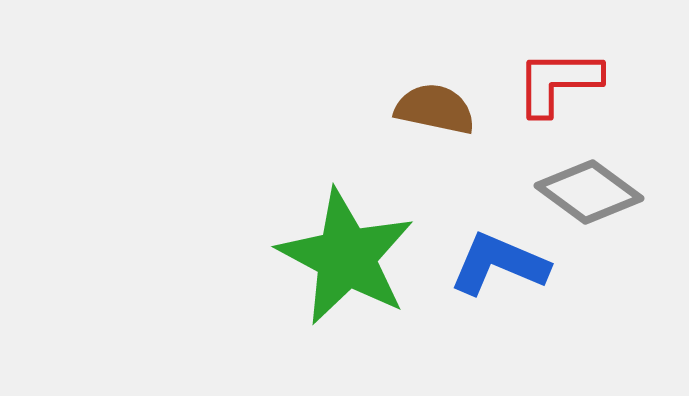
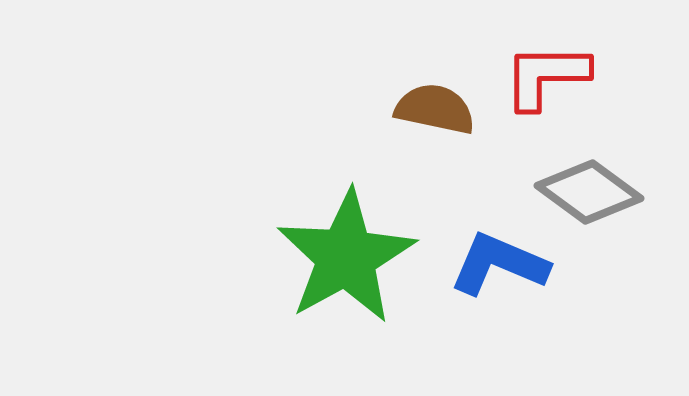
red L-shape: moved 12 px left, 6 px up
green star: rotated 15 degrees clockwise
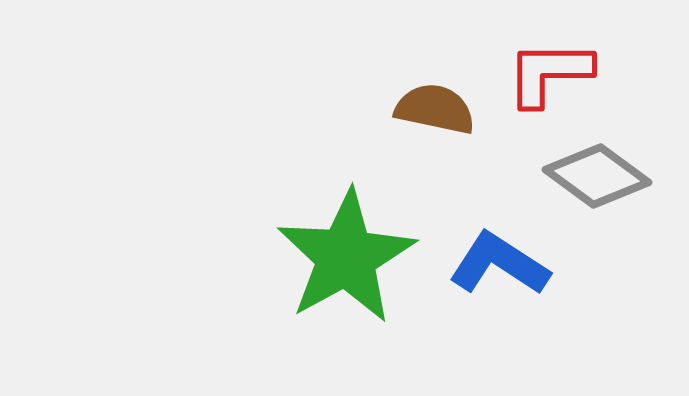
red L-shape: moved 3 px right, 3 px up
gray diamond: moved 8 px right, 16 px up
blue L-shape: rotated 10 degrees clockwise
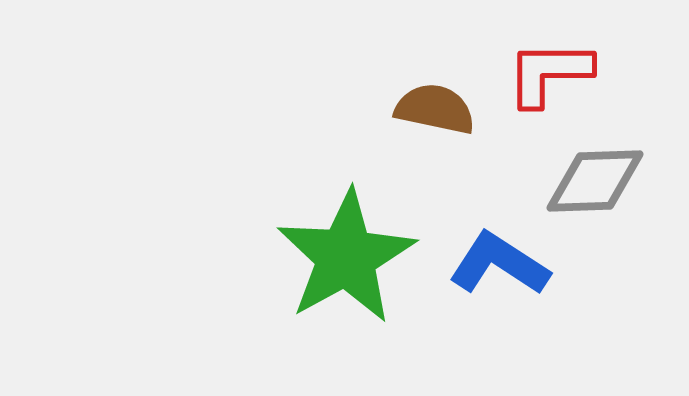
gray diamond: moved 2 px left, 5 px down; rotated 38 degrees counterclockwise
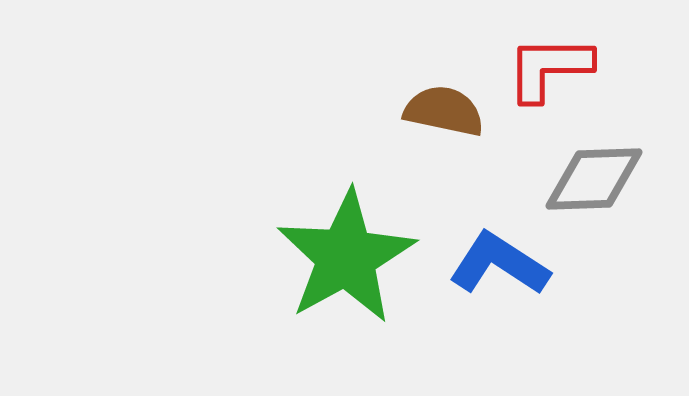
red L-shape: moved 5 px up
brown semicircle: moved 9 px right, 2 px down
gray diamond: moved 1 px left, 2 px up
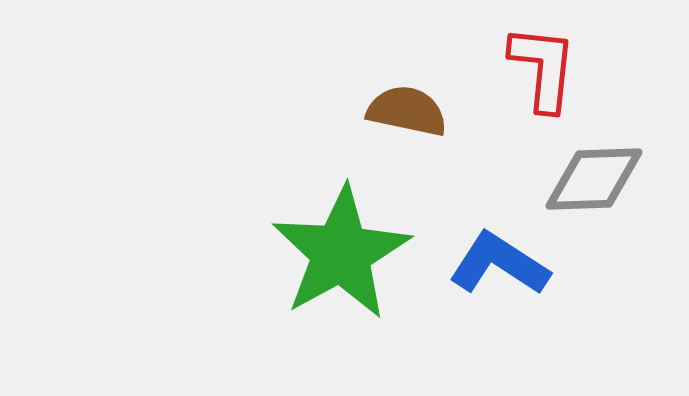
red L-shape: moved 6 px left; rotated 96 degrees clockwise
brown semicircle: moved 37 px left
green star: moved 5 px left, 4 px up
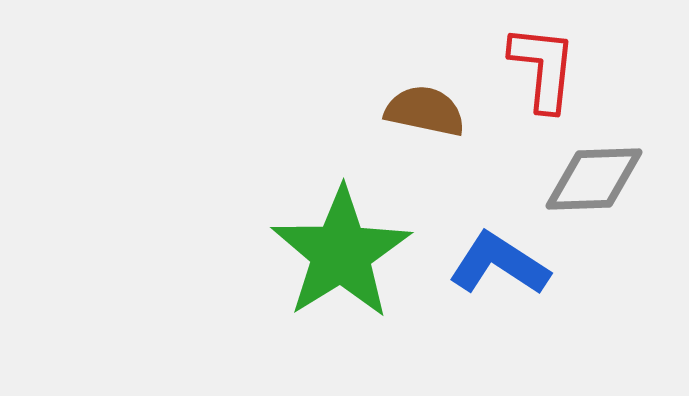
brown semicircle: moved 18 px right
green star: rotated 3 degrees counterclockwise
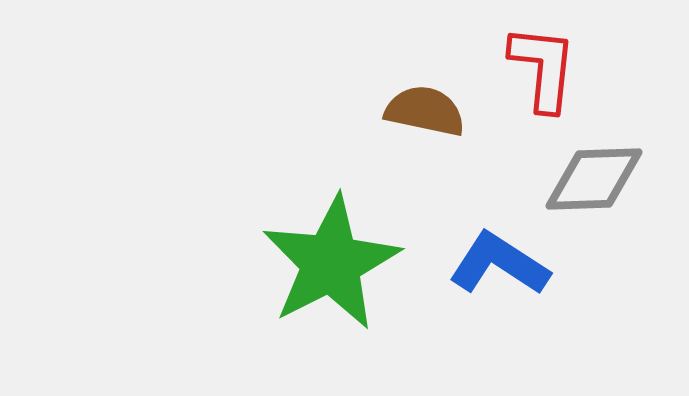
green star: moved 10 px left, 10 px down; rotated 5 degrees clockwise
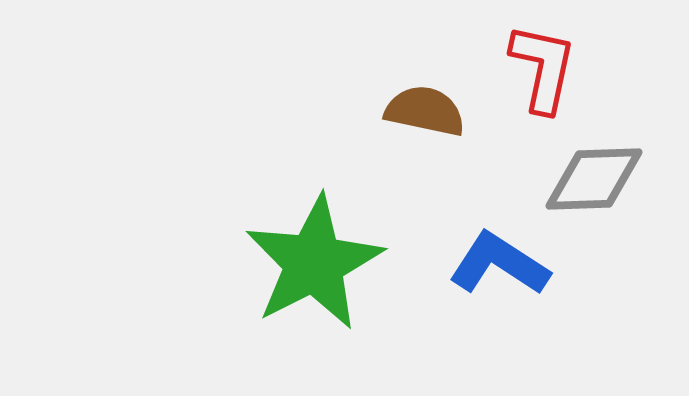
red L-shape: rotated 6 degrees clockwise
green star: moved 17 px left
